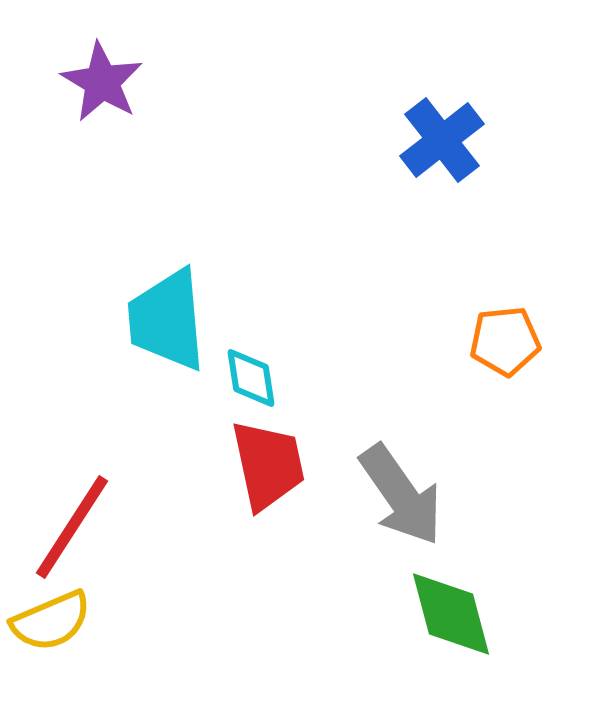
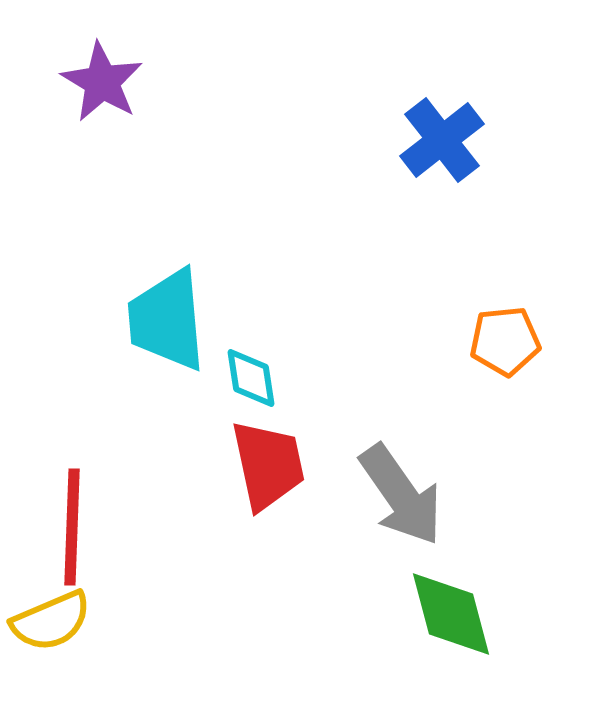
red line: rotated 31 degrees counterclockwise
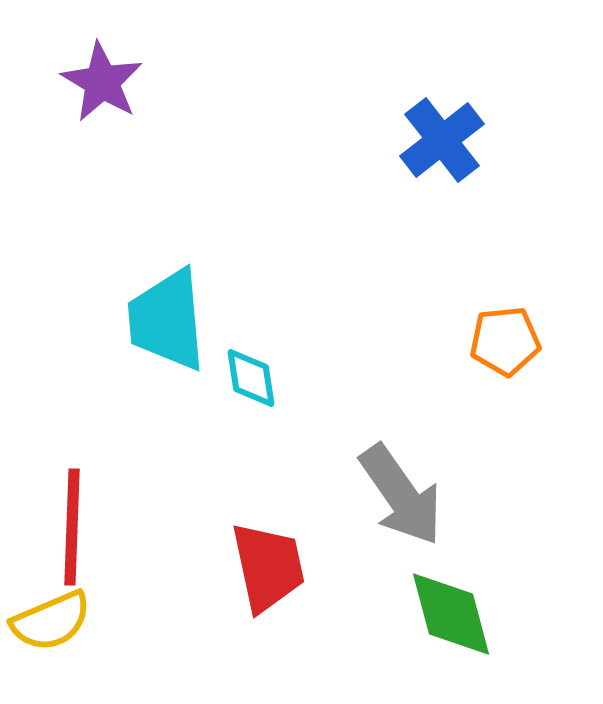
red trapezoid: moved 102 px down
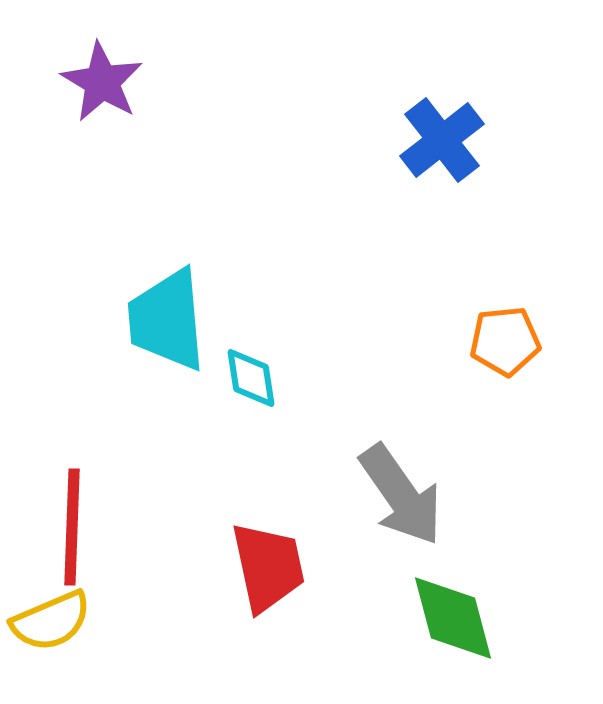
green diamond: moved 2 px right, 4 px down
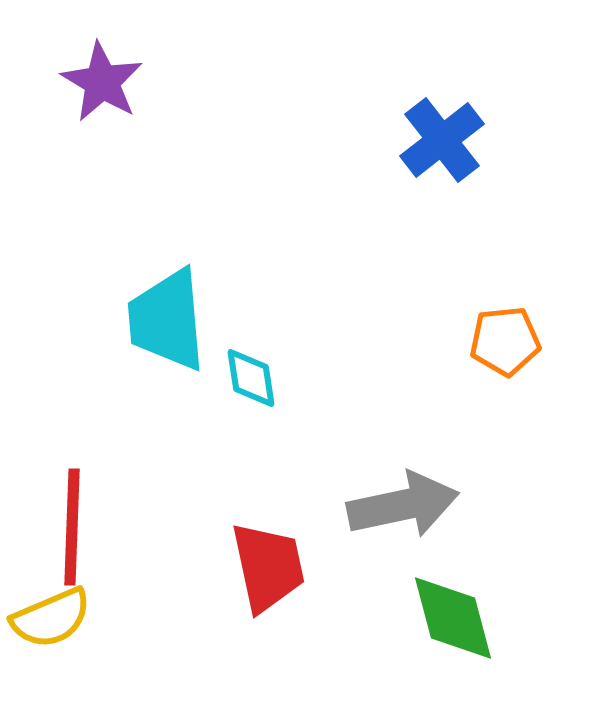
gray arrow: moved 2 px right, 10 px down; rotated 67 degrees counterclockwise
yellow semicircle: moved 3 px up
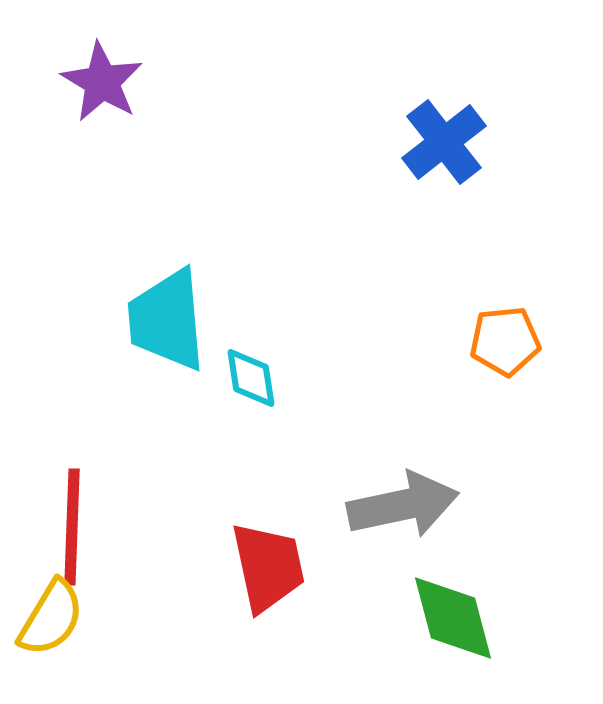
blue cross: moved 2 px right, 2 px down
yellow semicircle: rotated 36 degrees counterclockwise
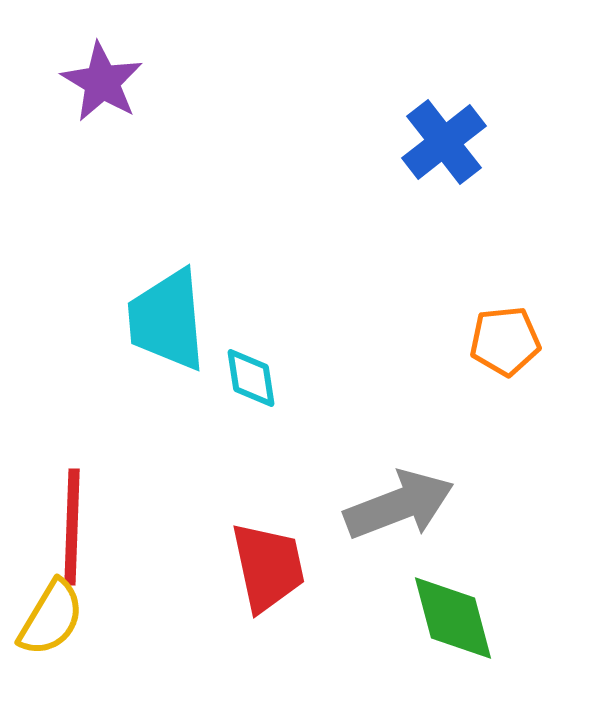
gray arrow: moved 4 px left; rotated 9 degrees counterclockwise
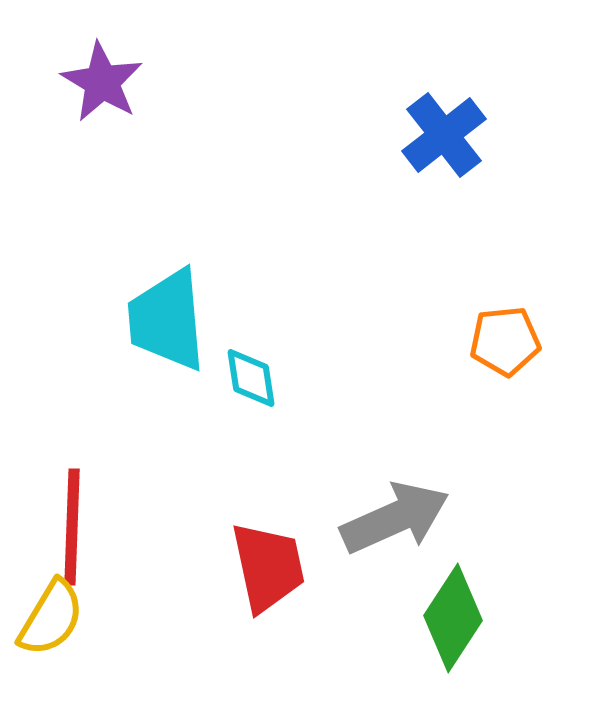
blue cross: moved 7 px up
gray arrow: moved 4 px left, 13 px down; rotated 3 degrees counterclockwise
green diamond: rotated 48 degrees clockwise
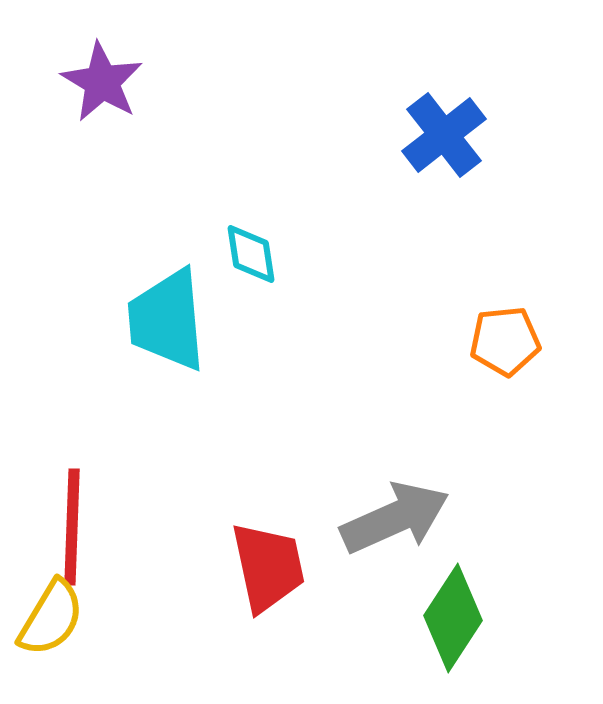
cyan diamond: moved 124 px up
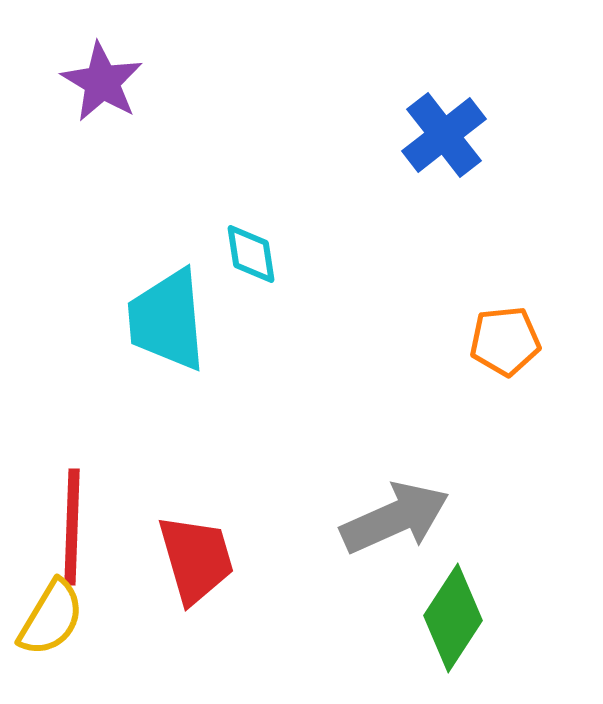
red trapezoid: moved 72 px left, 8 px up; rotated 4 degrees counterclockwise
